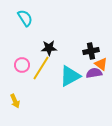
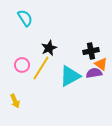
black star: rotated 21 degrees counterclockwise
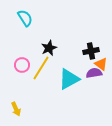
cyan triangle: moved 1 px left, 3 px down
yellow arrow: moved 1 px right, 8 px down
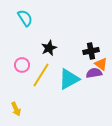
yellow line: moved 7 px down
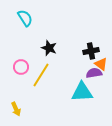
black star: rotated 28 degrees counterclockwise
pink circle: moved 1 px left, 2 px down
cyan triangle: moved 13 px right, 13 px down; rotated 25 degrees clockwise
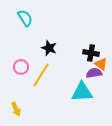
black cross: moved 2 px down; rotated 21 degrees clockwise
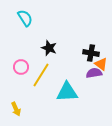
cyan triangle: moved 15 px left
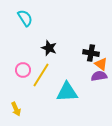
pink circle: moved 2 px right, 3 px down
purple semicircle: moved 5 px right, 3 px down
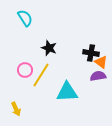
orange triangle: moved 2 px up
pink circle: moved 2 px right
purple semicircle: moved 1 px left
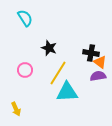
orange triangle: moved 1 px left
yellow line: moved 17 px right, 2 px up
